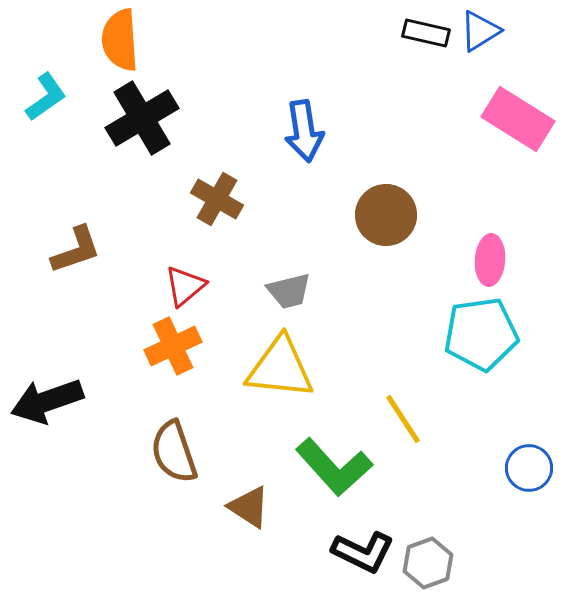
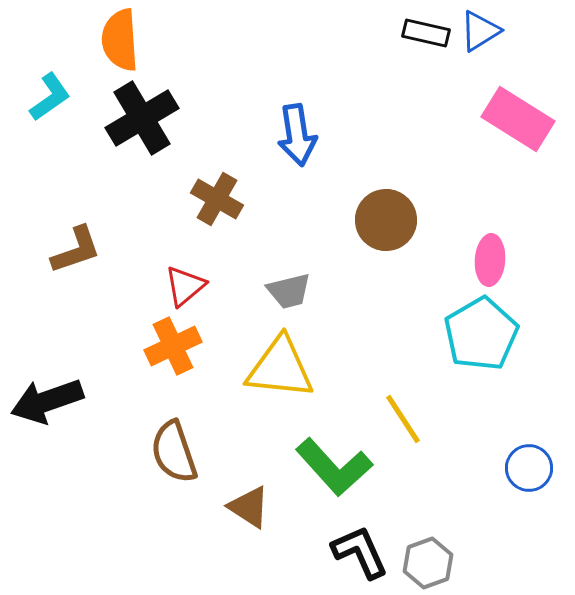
cyan L-shape: moved 4 px right
blue arrow: moved 7 px left, 4 px down
brown circle: moved 5 px down
cyan pentagon: rotated 22 degrees counterclockwise
black L-shape: moved 3 px left; rotated 140 degrees counterclockwise
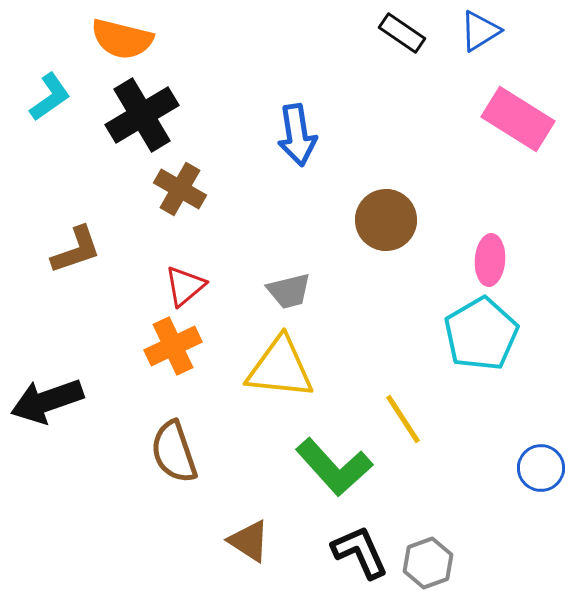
black rectangle: moved 24 px left; rotated 21 degrees clockwise
orange semicircle: moved 2 px right, 1 px up; rotated 72 degrees counterclockwise
black cross: moved 3 px up
brown cross: moved 37 px left, 10 px up
blue circle: moved 12 px right
brown triangle: moved 34 px down
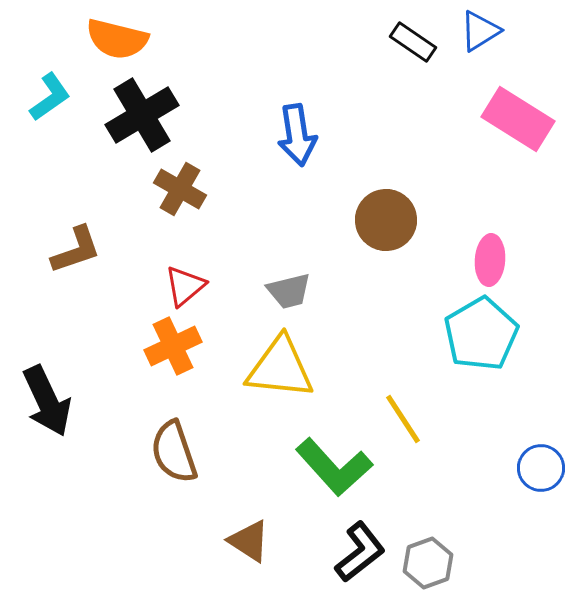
black rectangle: moved 11 px right, 9 px down
orange semicircle: moved 5 px left
black arrow: rotated 96 degrees counterclockwise
black L-shape: rotated 76 degrees clockwise
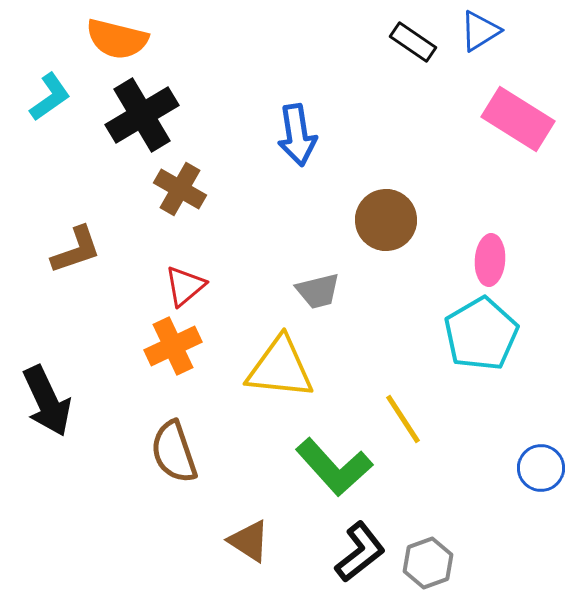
gray trapezoid: moved 29 px right
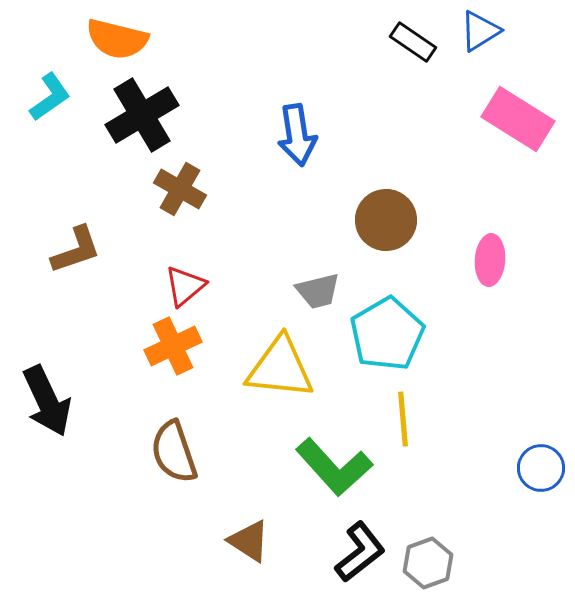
cyan pentagon: moved 94 px left
yellow line: rotated 28 degrees clockwise
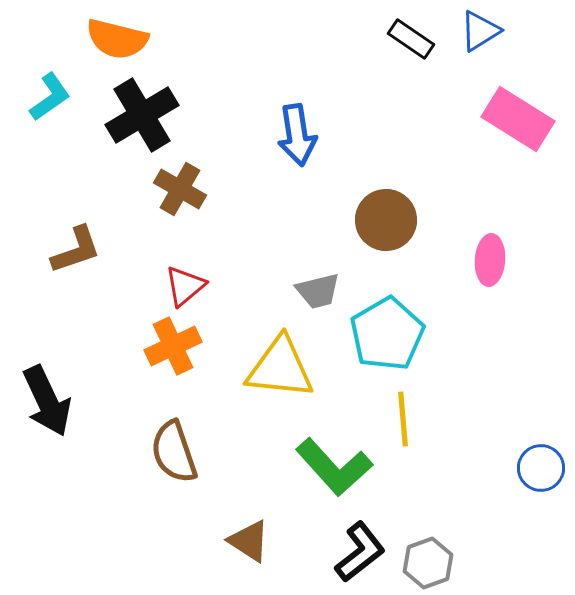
black rectangle: moved 2 px left, 3 px up
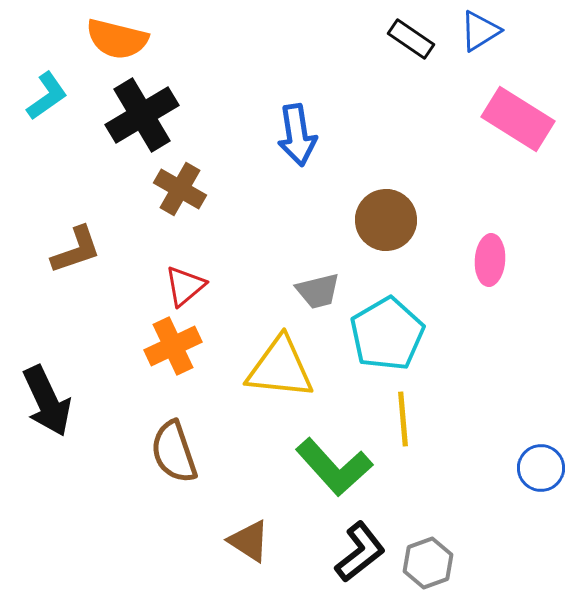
cyan L-shape: moved 3 px left, 1 px up
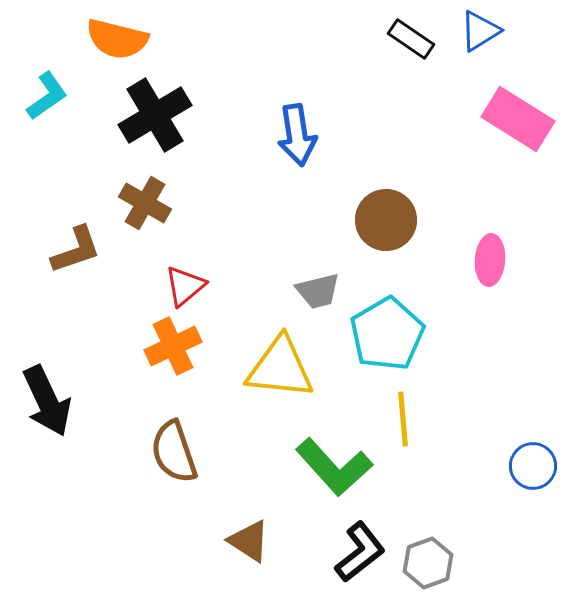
black cross: moved 13 px right
brown cross: moved 35 px left, 14 px down
blue circle: moved 8 px left, 2 px up
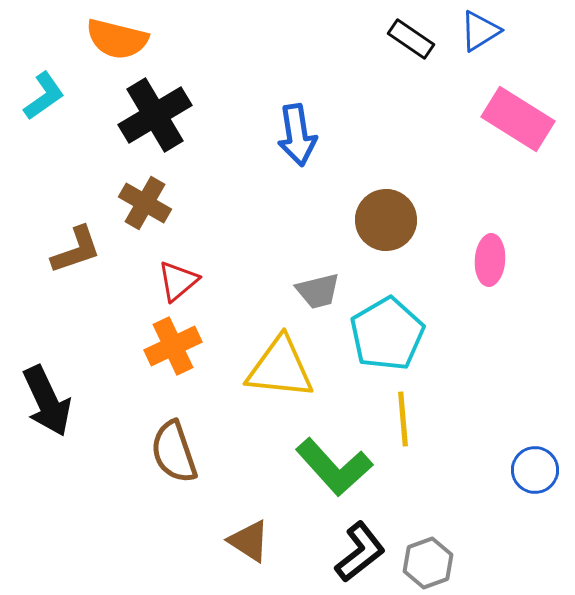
cyan L-shape: moved 3 px left
red triangle: moved 7 px left, 5 px up
blue circle: moved 2 px right, 4 px down
